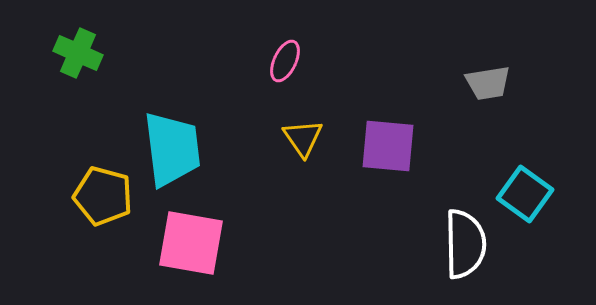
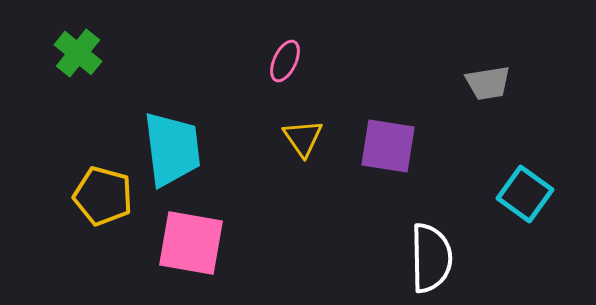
green cross: rotated 15 degrees clockwise
purple square: rotated 4 degrees clockwise
white semicircle: moved 34 px left, 14 px down
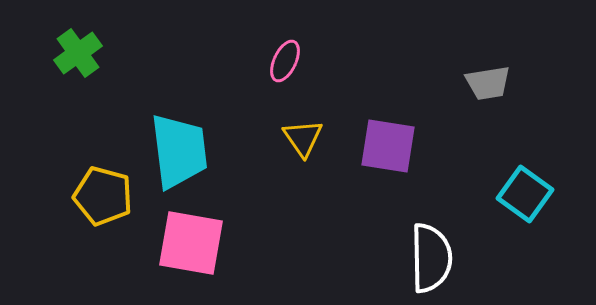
green cross: rotated 15 degrees clockwise
cyan trapezoid: moved 7 px right, 2 px down
